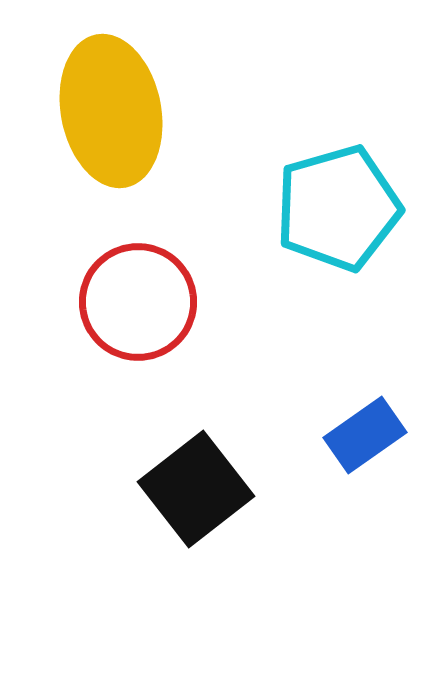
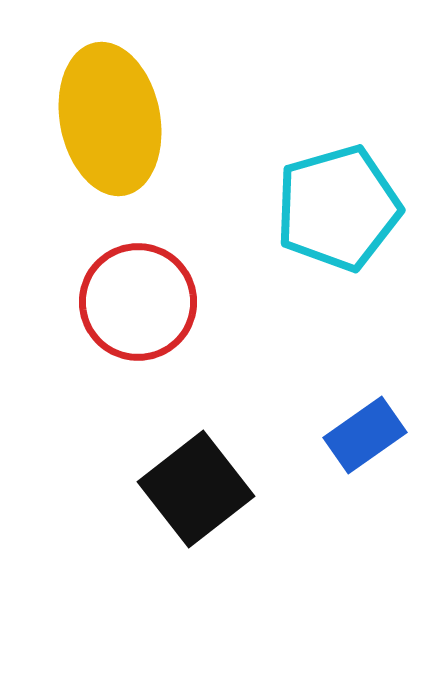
yellow ellipse: moved 1 px left, 8 px down
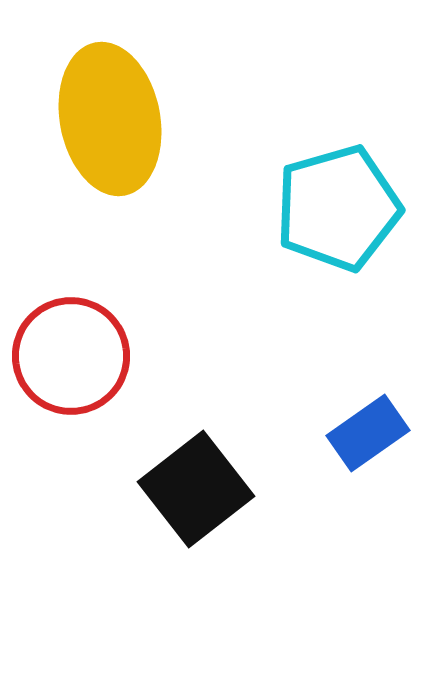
red circle: moved 67 px left, 54 px down
blue rectangle: moved 3 px right, 2 px up
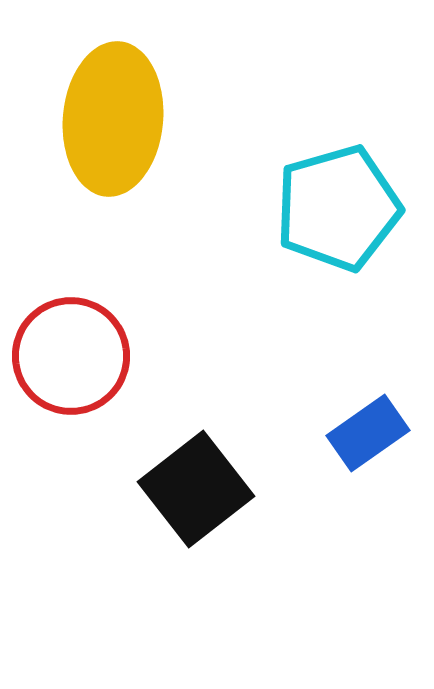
yellow ellipse: moved 3 px right; rotated 16 degrees clockwise
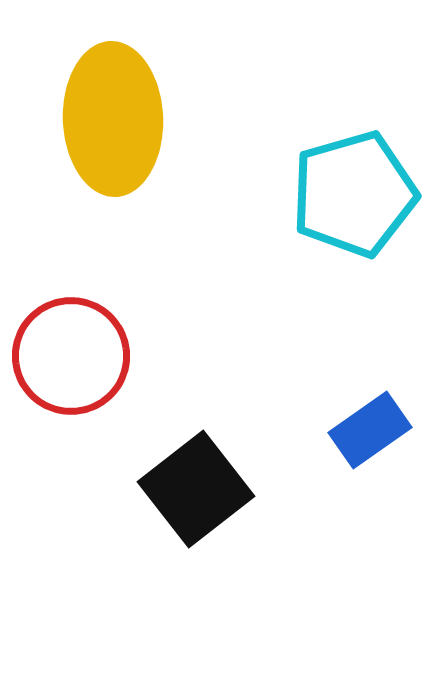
yellow ellipse: rotated 7 degrees counterclockwise
cyan pentagon: moved 16 px right, 14 px up
blue rectangle: moved 2 px right, 3 px up
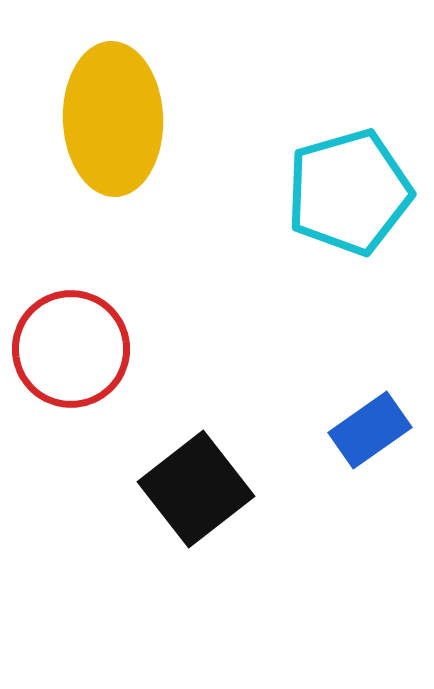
cyan pentagon: moved 5 px left, 2 px up
red circle: moved 7 px up
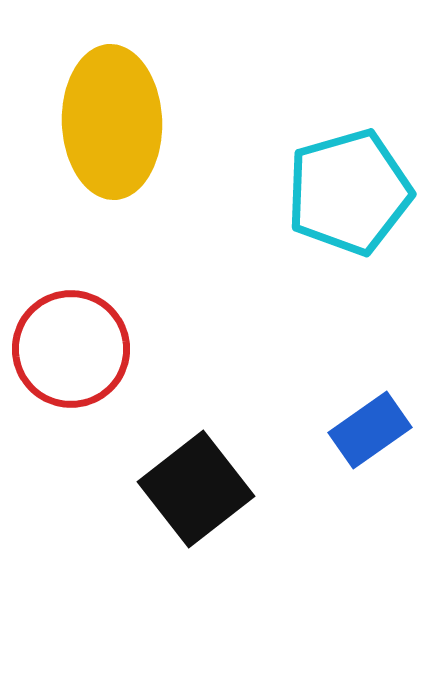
yellow ellipse: moved 1 px left, 3 px down
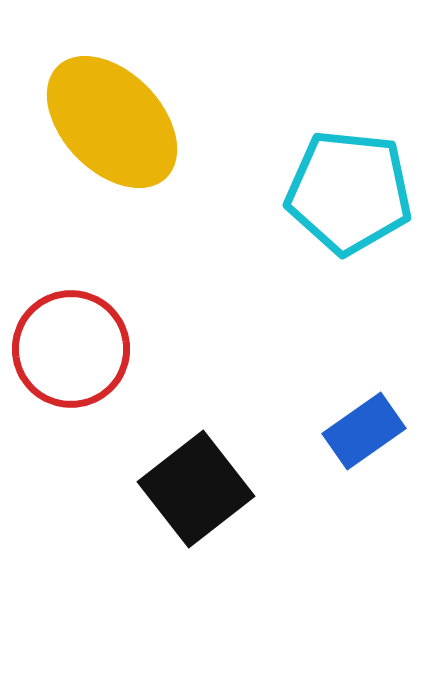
yellow ellipse: rotated 42 degrees counterclockwise
cyan pentagon: rotated 22 degrees clockwise
blue rectangle: moved 6 px left, 1 px down
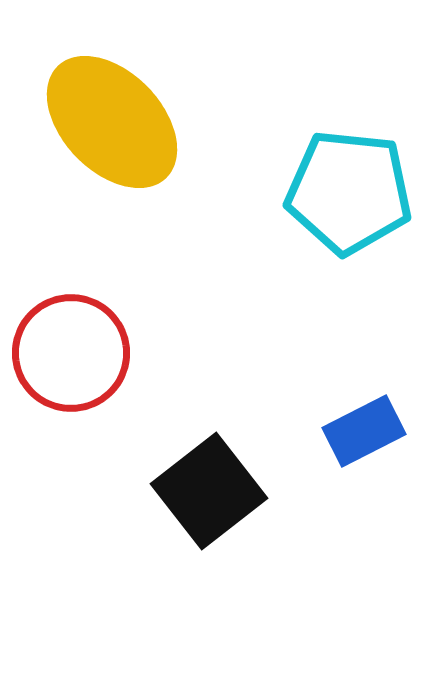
red circle: moved 4 px down
blue rectangle: rotated 8 degrees clockwise
black square: moved 13 px right, 2 px down
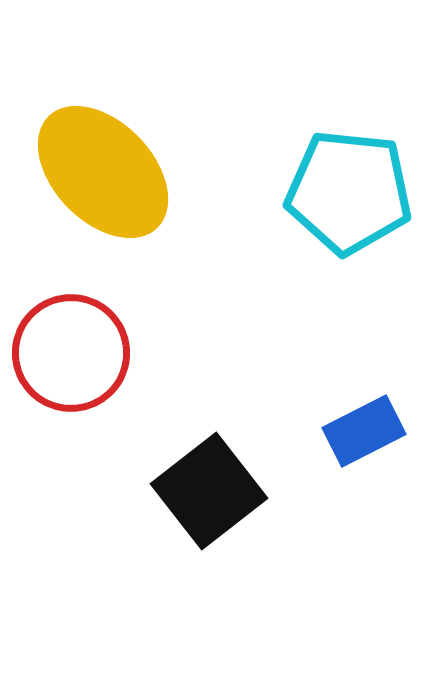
yellow ellipse: moved 9 px left, 50 px down
